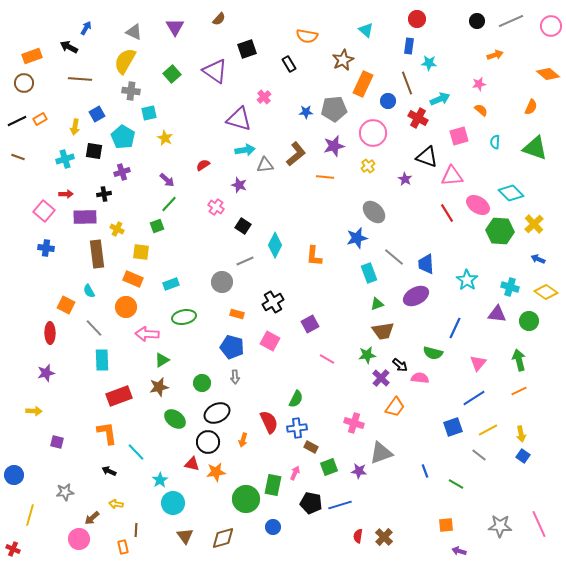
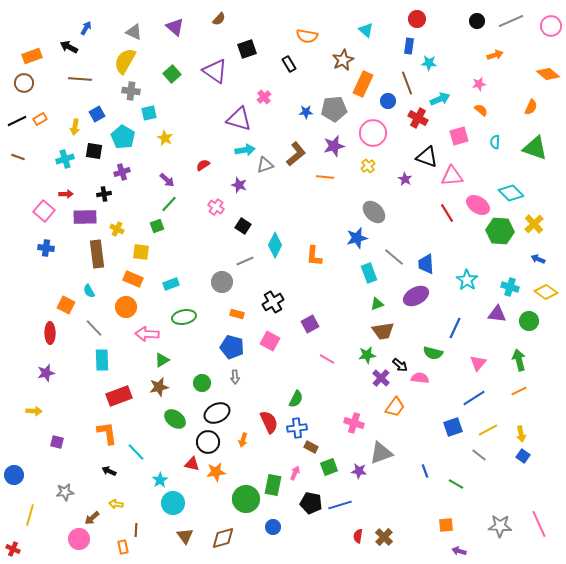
purple triangle at (175, 27): rotated 18 degrees counterclockwise
gray triangle at (265, 165): rotated 12 degrees counterclockwise
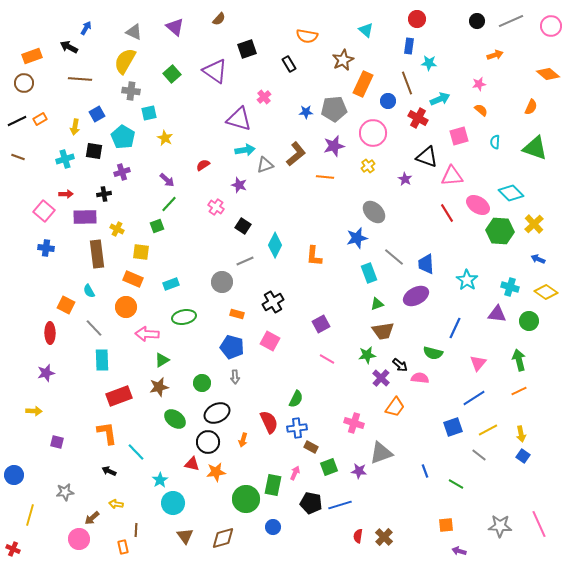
purple square at (310, 324): moved 11 px right
